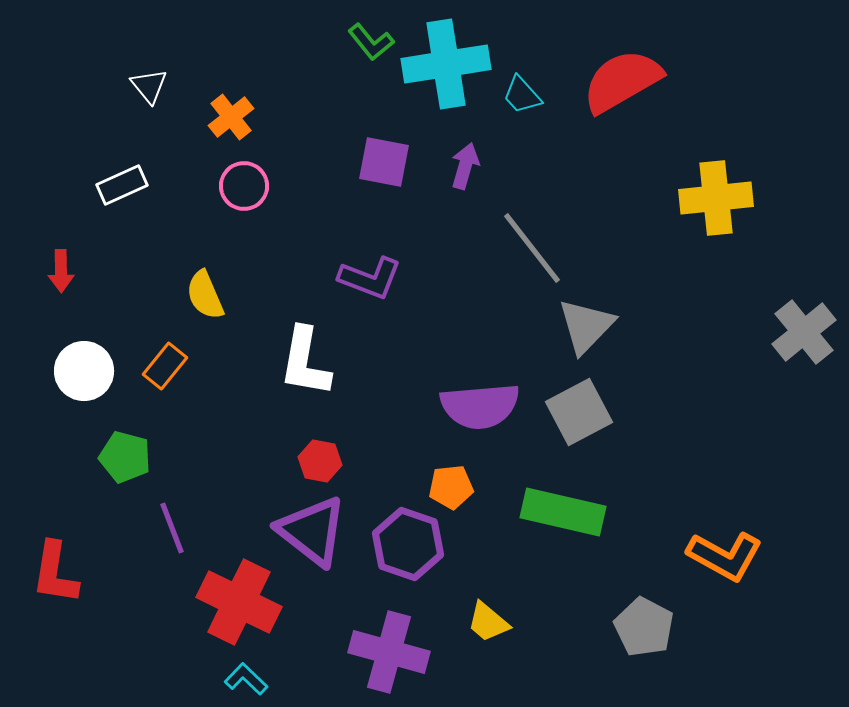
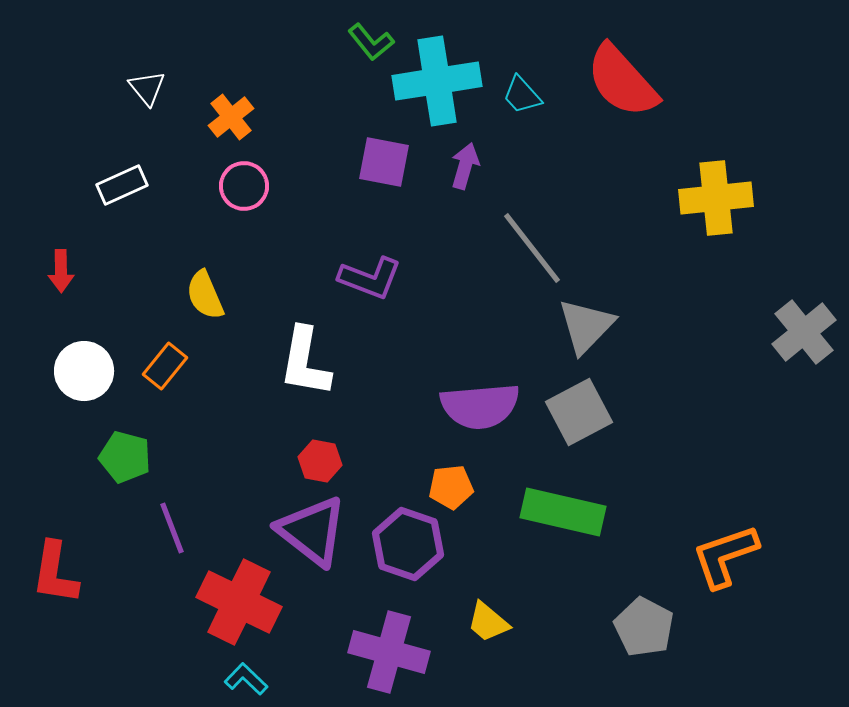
cyan cross: moved 9 px left, 17 px down
red semicircle: rotated 102 degrees counterclockwise
white triangle: moved 2 px left, 2 px down
orange L-shape: rotated 132 degrees clockwise
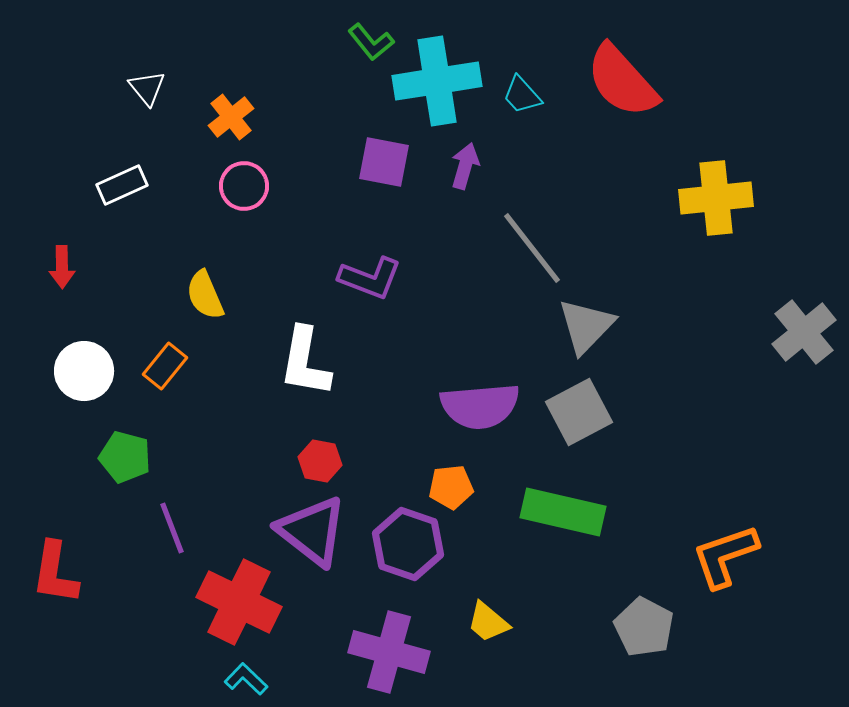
red arrow: moved 1 px right, 4 px up
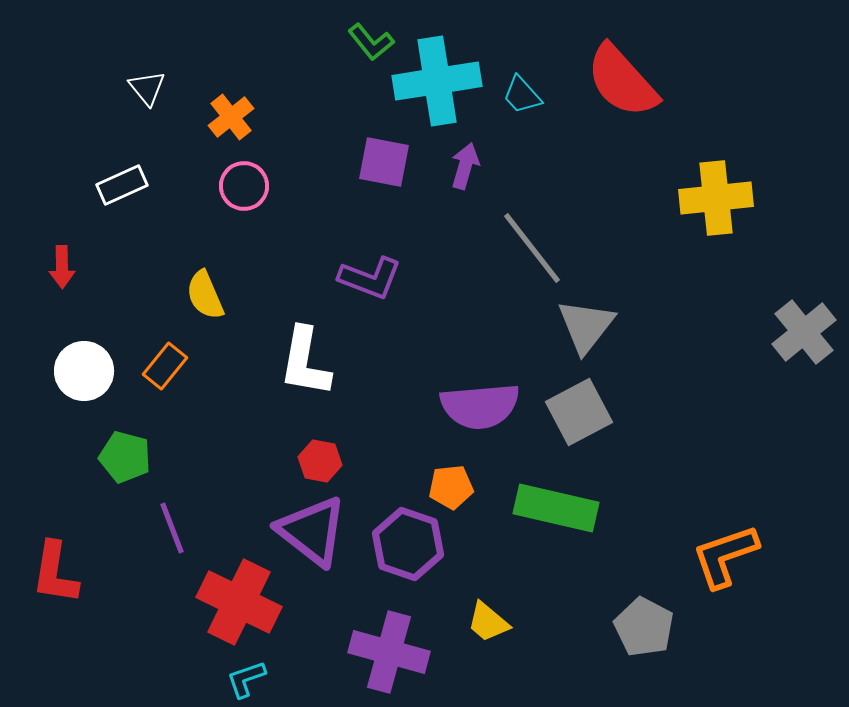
gray triangle: rotated 6 degrees counterclockwise
green rectangle: moved 7 px left, 4 px up
cyan L-shape: rotated 63 degrees counterclockwise
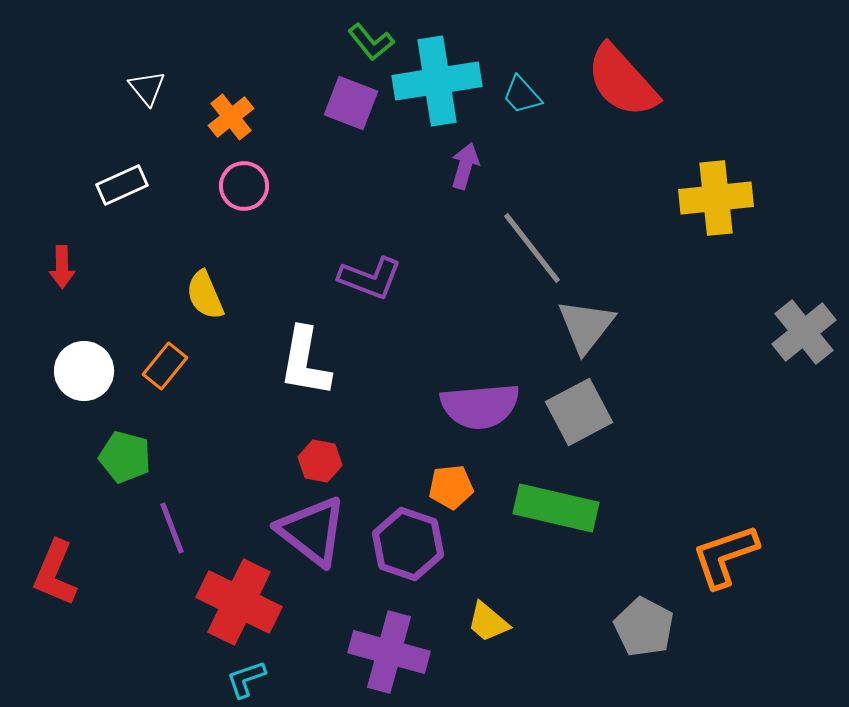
purple square: moved 33 px left, 59 px up; rotated 10 degrees clockwise
red L-shape: rotated 14 degrees clockwise
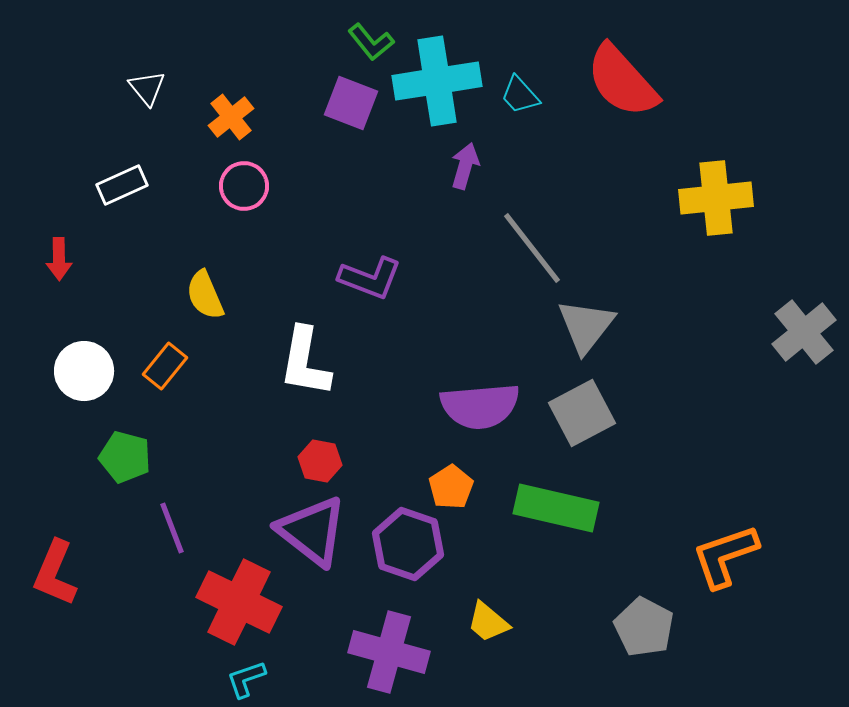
cyan trapezoid: moved 2 px left
red arrow: moved 3 px left, 8 px up
gray square: moved 3 px right, 1 px down
orange pentagon: rotated 27 degrees counterclockwise
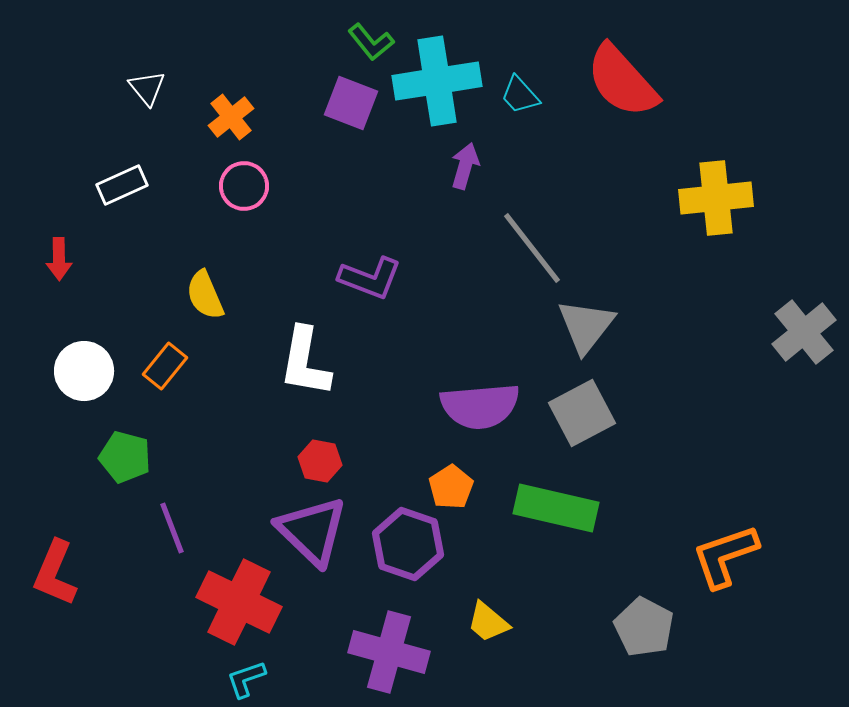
purple triangle: rotated 6 degrees clockwise
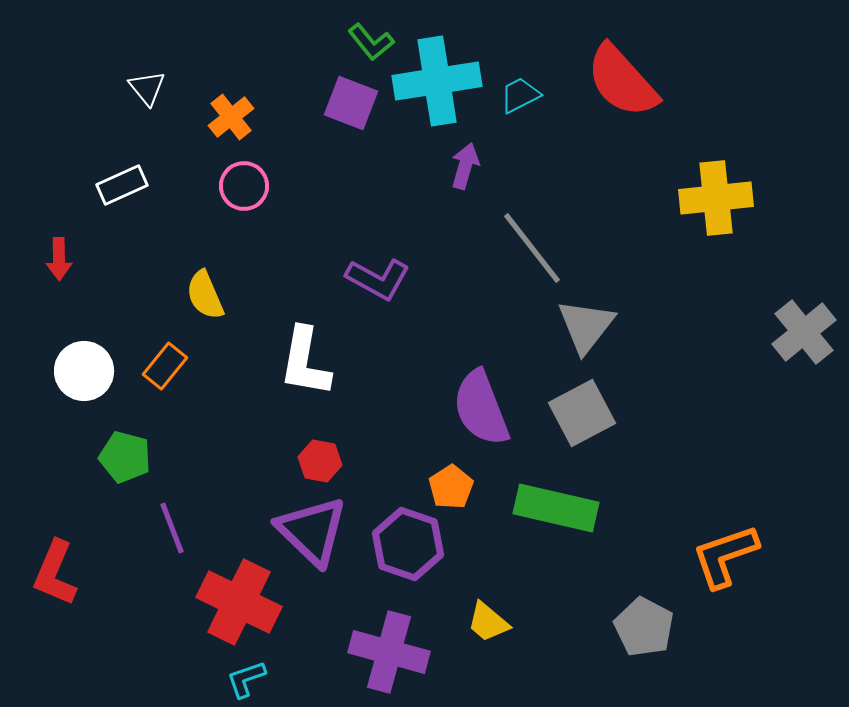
cyan trapezoid: rotated 105 degrees clockwise
purple L-shape: moved 8 px right, 1 px down; rotated 8 degrees clockwise
purple semicircle: moved 1 px right, 2 px down; rotated 74 degrees clockwise
